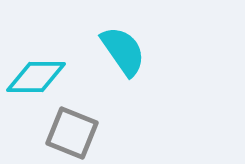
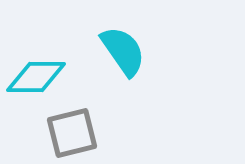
gray square: rotated 36 degrees counterclockwise
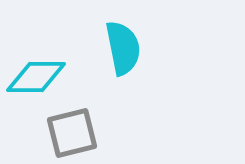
cyan semicircle: moved 3 px up; rotated 24 degrees clockwise
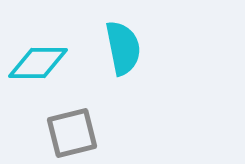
cyan diamond: moved 2 px right, 14 px up
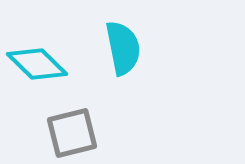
cyan diamond: moved 1 px left, 1 px down; rotated 44 degrees clockwise
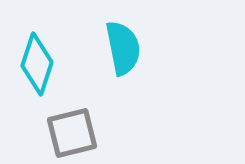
cyan diamond: rotated 64 degrees clockwise
